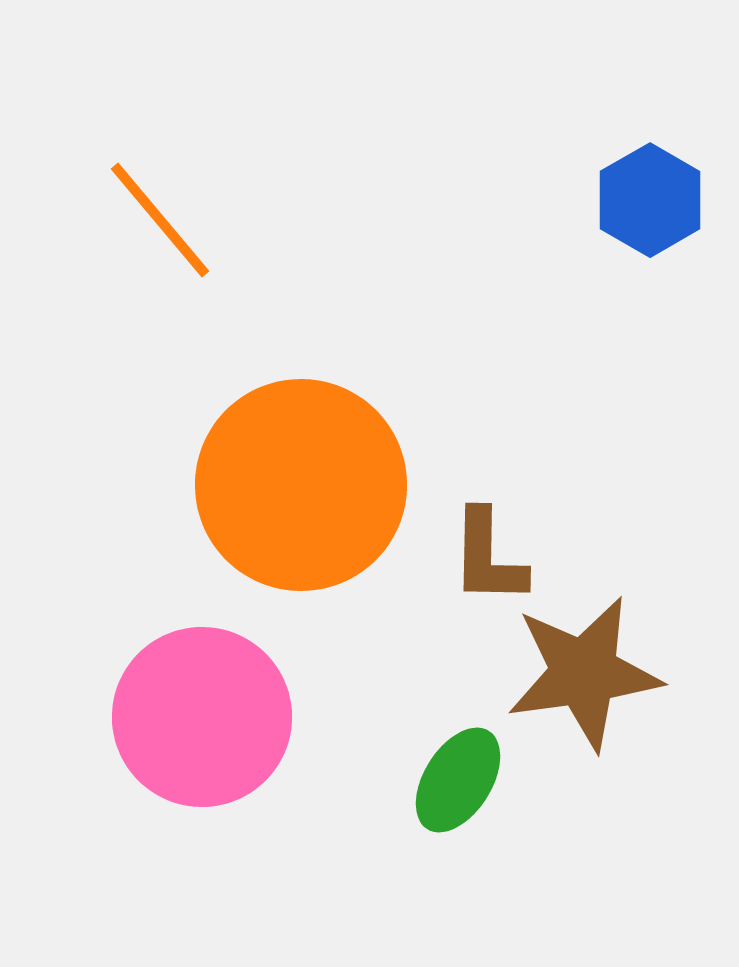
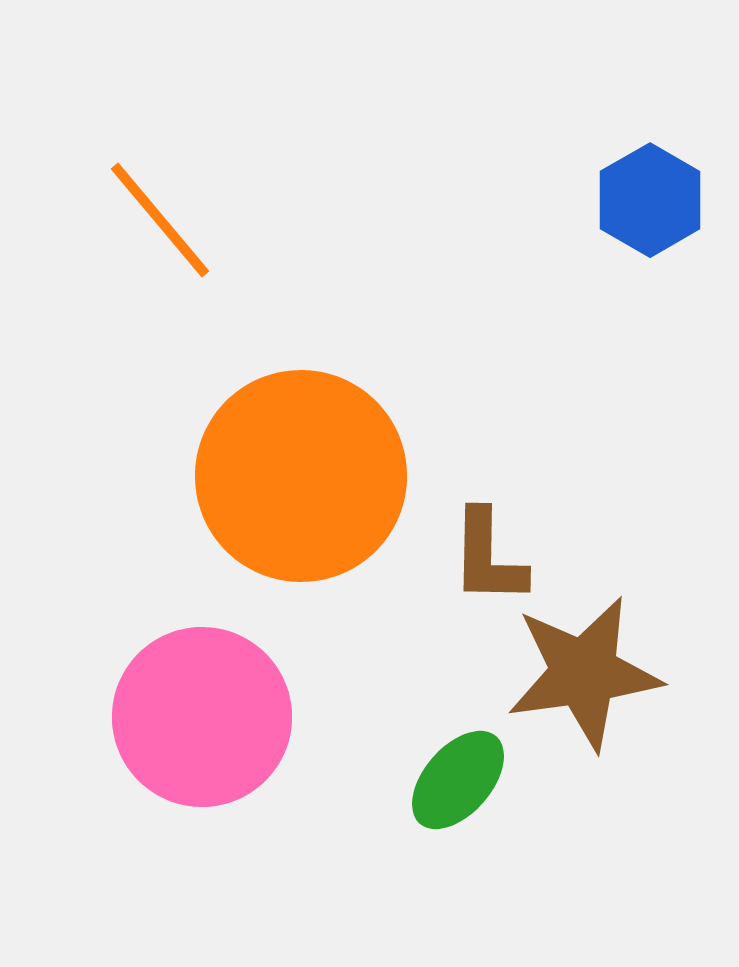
orange circle: moved 9 px up
green ellipse: rotated 9 degrees clockwise
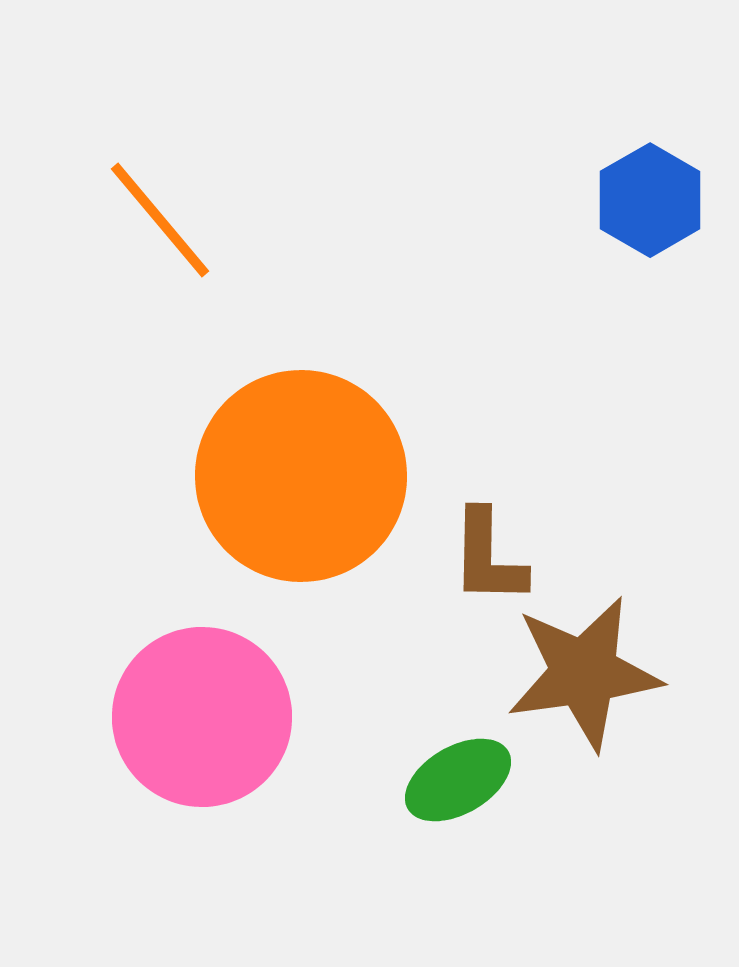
green ellipse: rotated 19 degrees clockwise
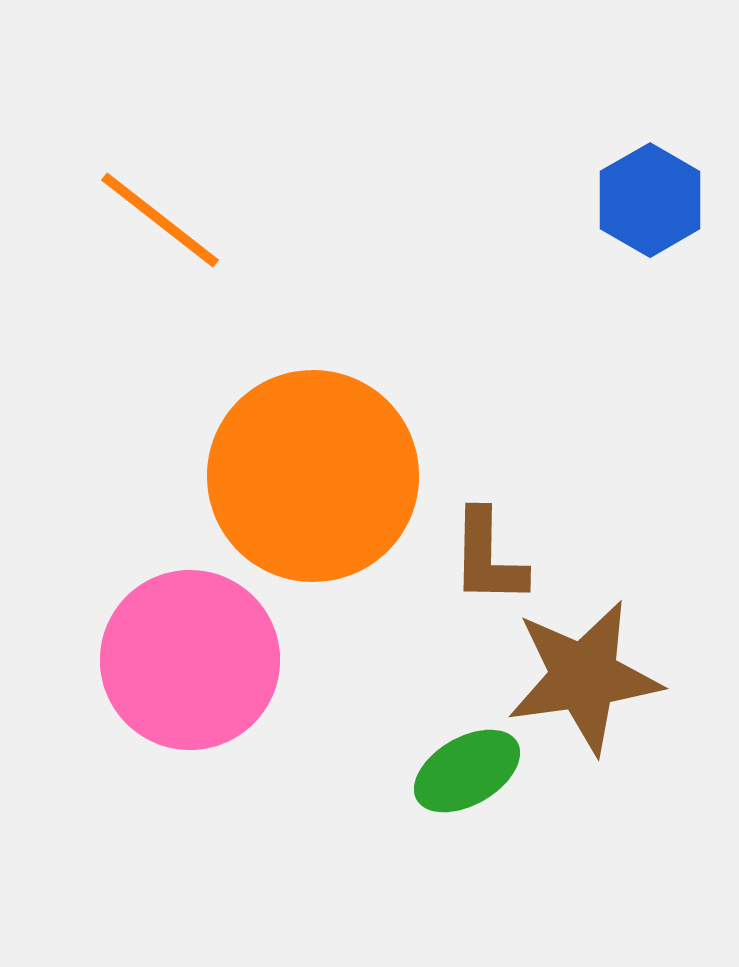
orange line: rotated 12 degrees counterclockwise
orange circle: moved 12 px right
brown star: moved 4 px down
pink circle: moved 12 px left, 57 px up
green ellipse: moved 9 px right, 9 px up
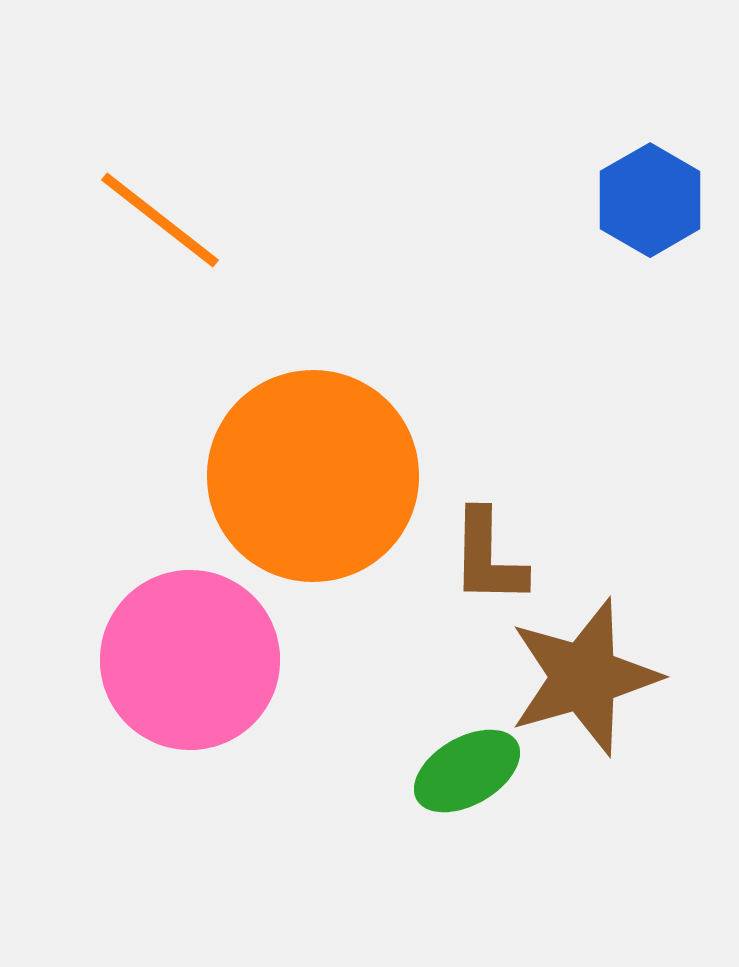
brown star: rotated 8 degrees counterclockwise
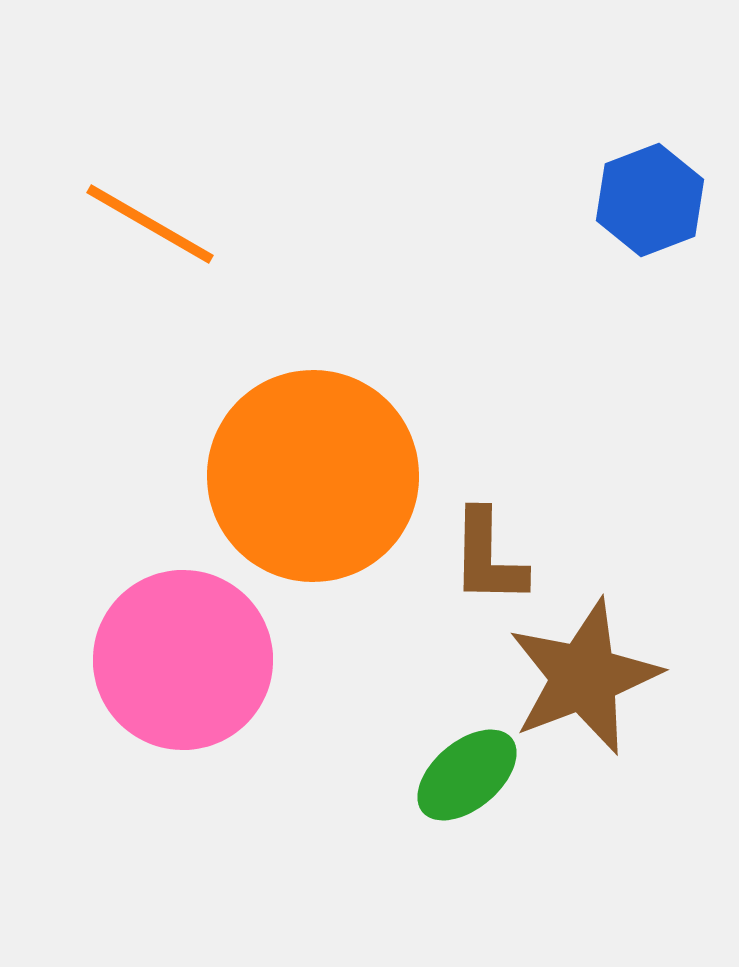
blue hexagon: rotated 9 degrees clockwise
orange line: moved 10 px left, 4 px down; rotated 8 degrees counterclockwise
pink circle: moved 7 px left
brown star: rotated 5 degrees counterclockwise
green ellipse: moved 4 px down; rotated 10 degrees counterclockwise
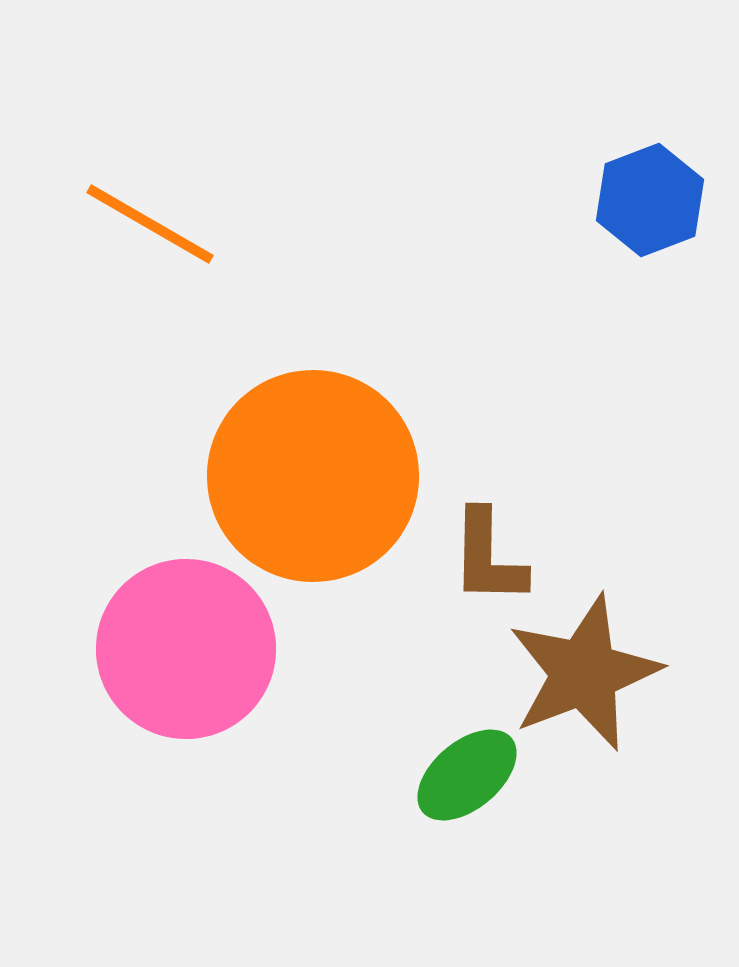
pink circle: moved 3 px right, 11 px up
brown star: moved 4 px up
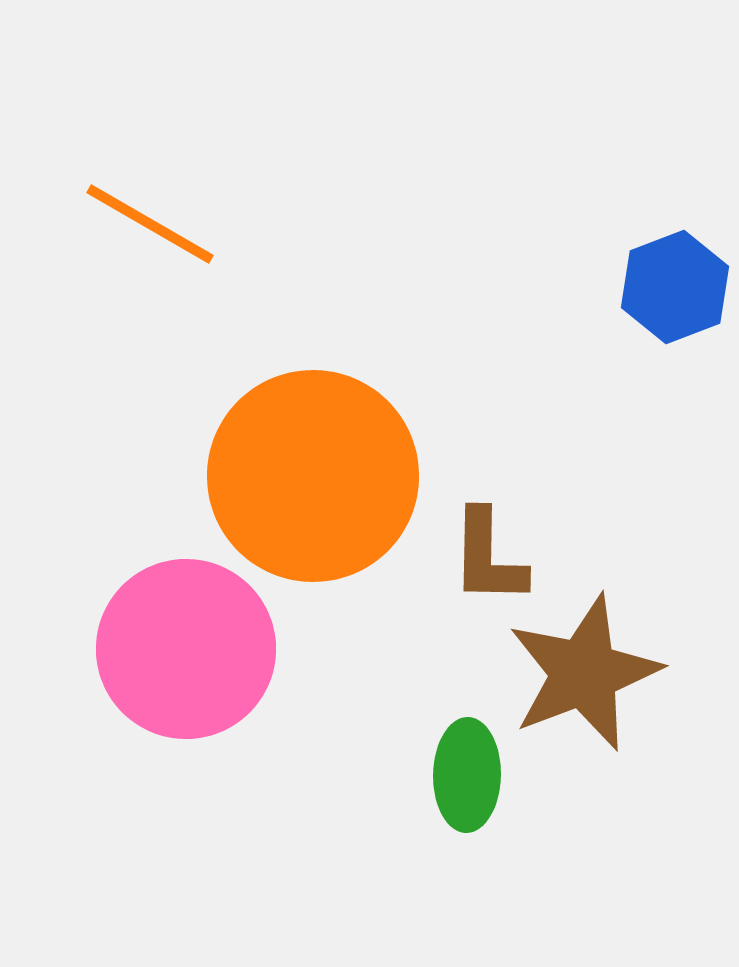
blue hexagon: moved 25 px right, 87 px down
green ellipse: rotated 49 degrees counterclockwise
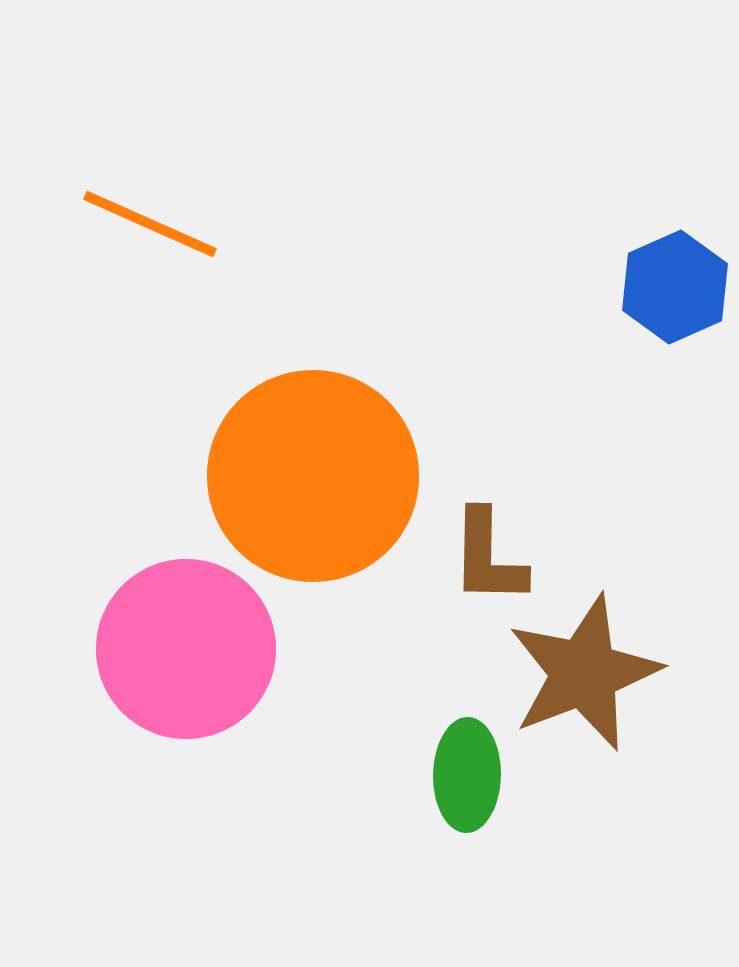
orange line: rotated 6 degrees counterclockwise
blue hexagon: rotated 3 degrees counterclockwise
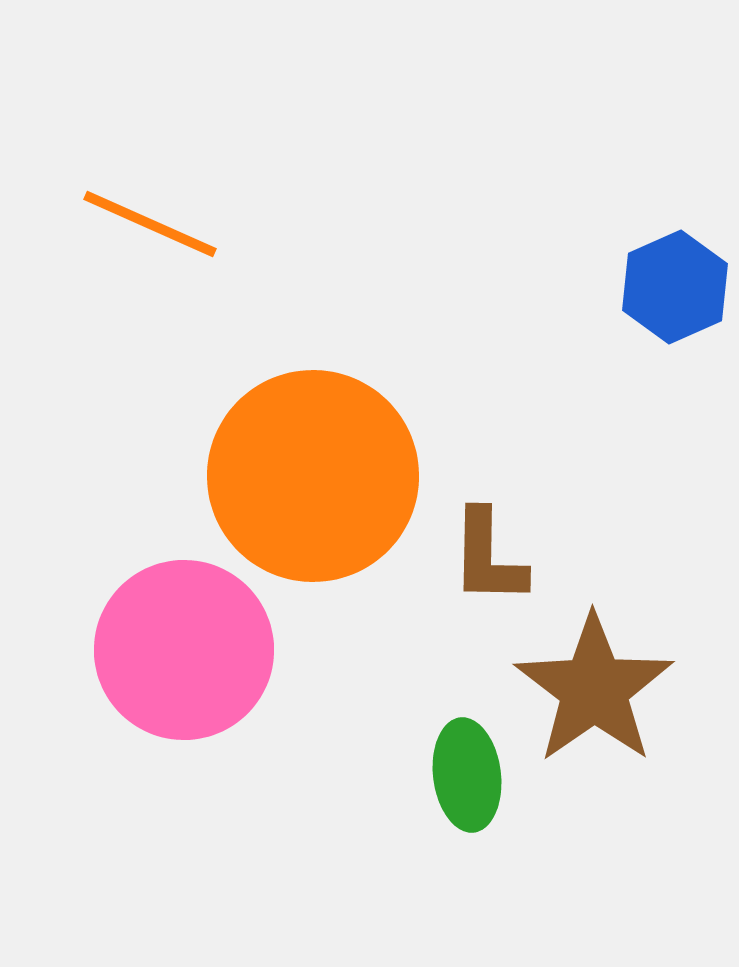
pink circle: moved 2 px left, 1 px down
brown star: moved 10 px right, 16 px down; rotated 14 degrees counterclockwise
green ellipse: rotated 8 degrees counterclockwise
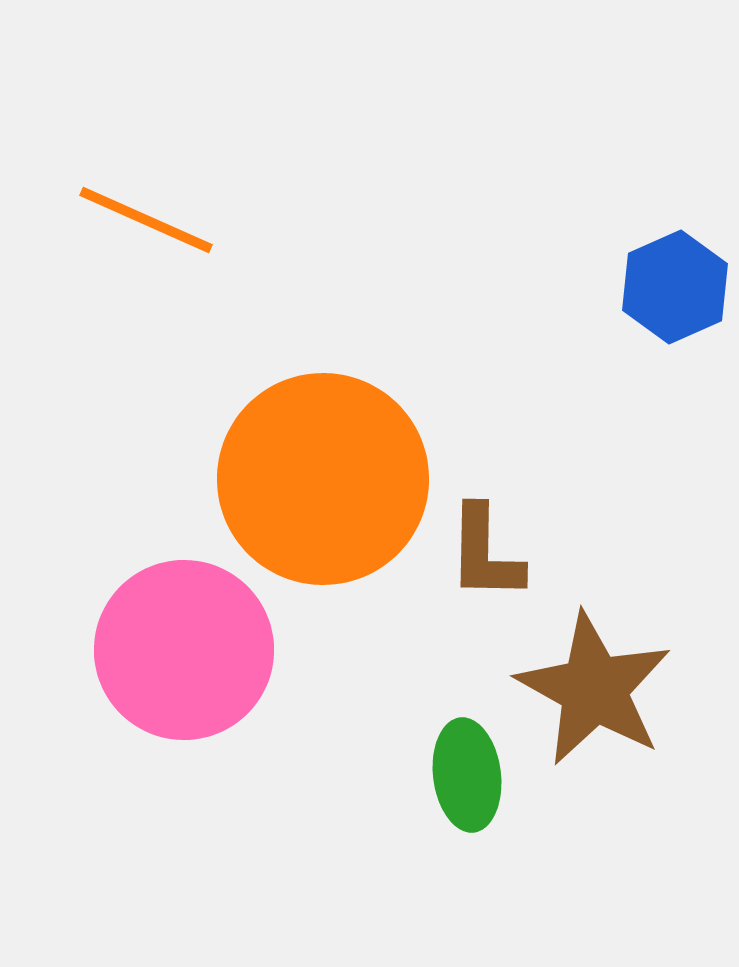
orange line: moved 4 px left, 4 px up
orange circle: moved 10 px right, 3 px down
brown L-shape: moved 3 px left, 4 px up
brown star: rotated 8 degrees counterclockwise
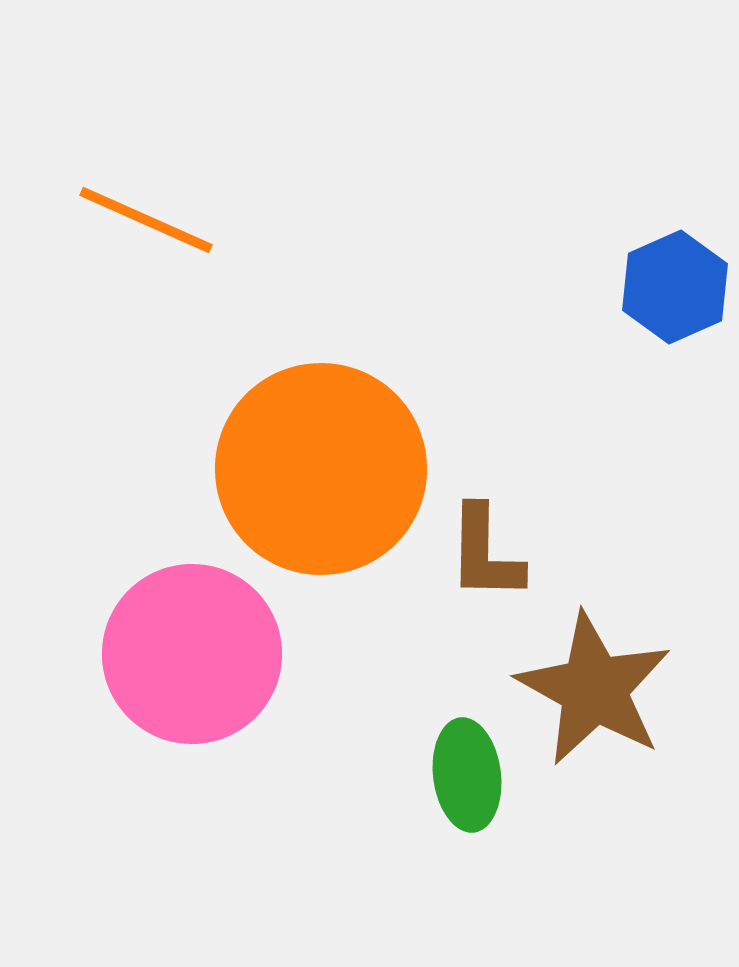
orange circle: moved 2 px left, 10 px up
pink circle: moved 8 px right, 4 px down
